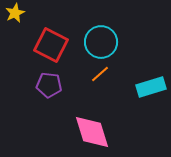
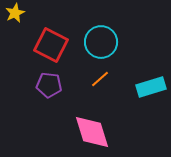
orange line: moved 5 px down
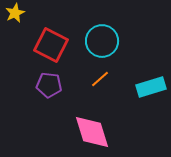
cyan circle: moved 1 px right, 1 px up
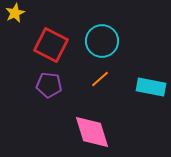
cyan rectangle: rotated 28 degrees clockwise
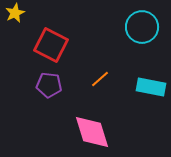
cyan circle: moved 40 px right, 14 px up
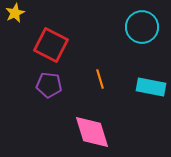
orange line: rotated 66 degrees counterclockwise
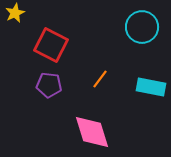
orange line: rotated 54 degrees clockwise
